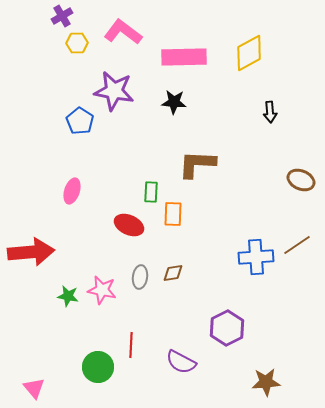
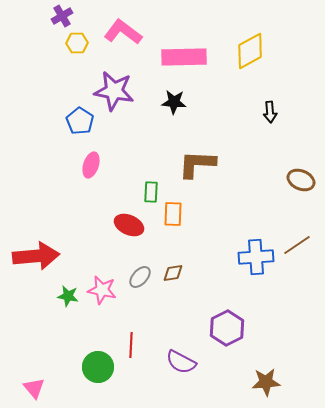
yellow diamond: moved 1 px right, 2 px up
pink ellipse: moved 19 px right, 26 px up
red arrow: moved 5 px right, 4 px down
gray ellipse: rotated 35 degrees clockwise
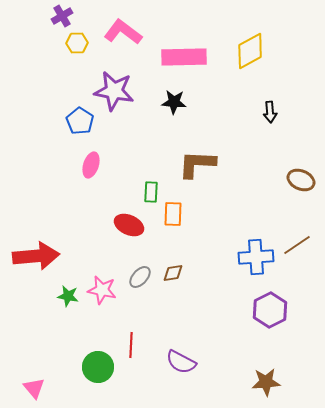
purple hexagon: moved 43 px right, 18 px up
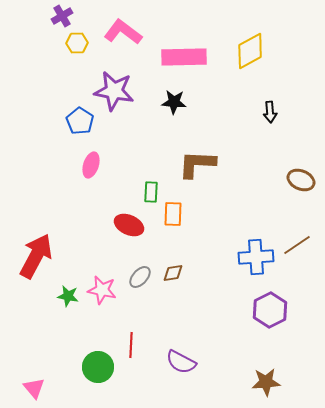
red arrow: rotated 57 degrees counterclockwise
